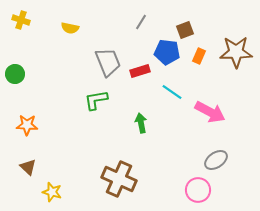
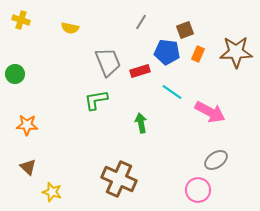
orange rectangle: moved 1 px left, 2 px up
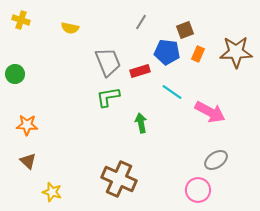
green L-shape: moved 12 px right, 3 px up
brown triangle: moved 6 px up
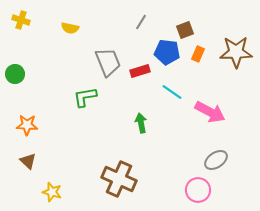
green L-shape: moved 23 px left
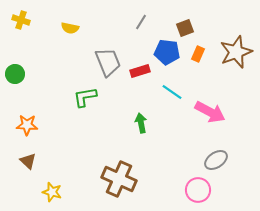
brown square: moved 2 px up
brown star: rotated 20 degrees counterclockwise
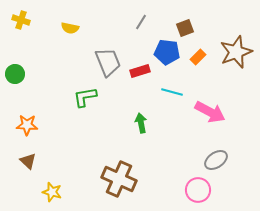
orange rectangle: moved 3 px down; rotated 21 degrees clockwise
cyan line: rotated 20 degrees counterclockwise
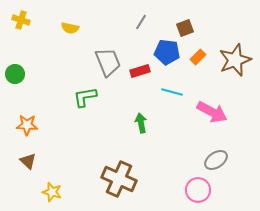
brown star: moved 1 px left, 8 px down
pink arrow: moved 2 px right
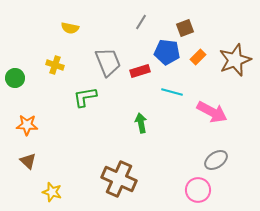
yellow cross: moved 34 px right, 45 px down
green circle: moved 4 px down
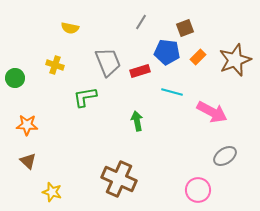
green arrow: moved 4 px left, 2 px up
gray ellipse: moved 9 px right, 4 px up
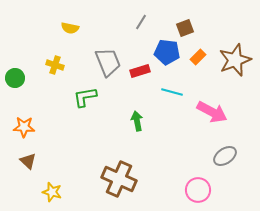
orange star: moved 3 px left, 2 px down
